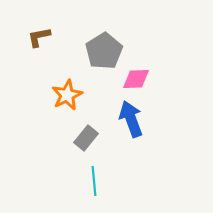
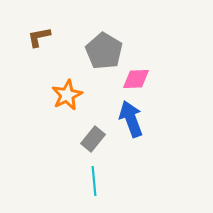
gray pentagon: rotated 9 degrees counterclockwise
gray rectangle: moved 7 px right, 1 px down
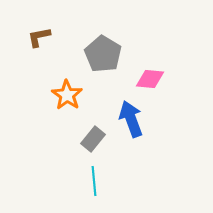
gray pentagon: moved 1 px left, 3 px down
pink diamond: moved 14 px right; rotated 8 degrees clockwise
orange star: rotated 12 degrees counterclockwise
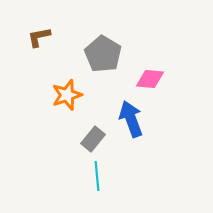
orange star: rotated 20 degrees clockwise
cyan line: moved 3 px right, 5 px up
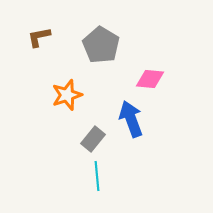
gray pentagon: moved 2 px left, 9 px up
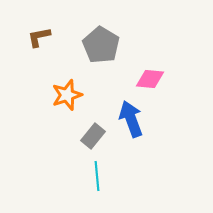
gray rectangle: moved 3 px up
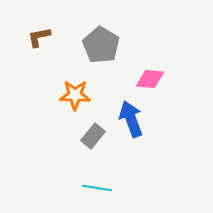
orange star: moved 8 px right; rotated 20 degrees clockwise
cyan line: moved 12 px down; rotated 76 degrees counterclockwise
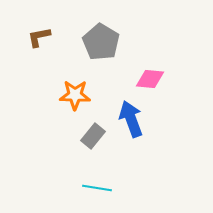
gray pentagon: moved 3 px up
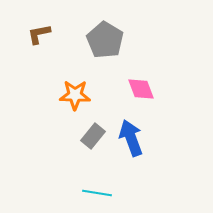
brown L-shape: moved 3 px up
gray pentagon: moved 4 px right, 2 px up
pink diamond: moved 9 px left, 10 px down; rotated 64 degrees clockwise
blue arrow: moved 19 px down
cyan line: moved 5 px down
